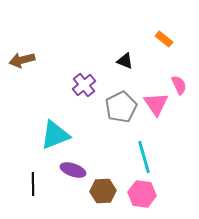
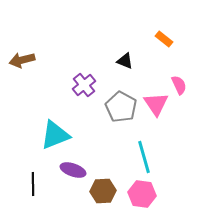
gray pentagon: rotated 16 degrees counterclockwise
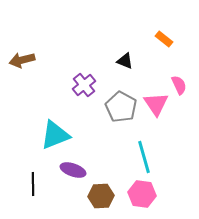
brown hexagon: moved 2 px left, 5 px down
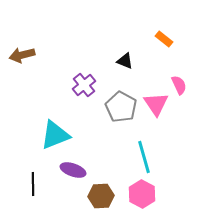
brown arrow: moved 5 px up
pink hexagon: rotated 20 degrees clockwise
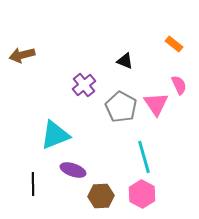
orange rectangle: moved 10 px right, 5 px down
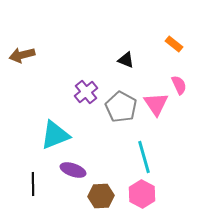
black triangle: moved 1 px right, 1 px up
purple cross: moved 2 px right, 7 px down
